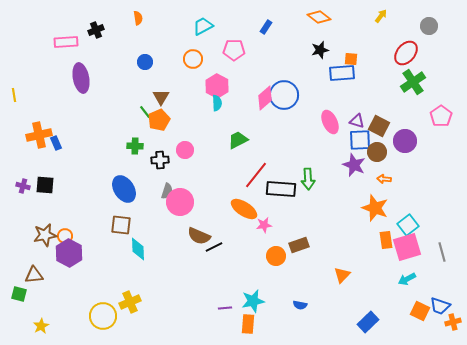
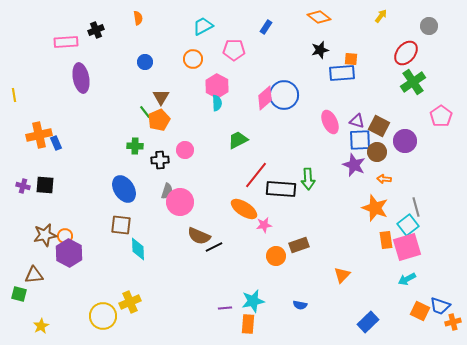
gray line at (442, 252): moved 26 px left, 45 px up
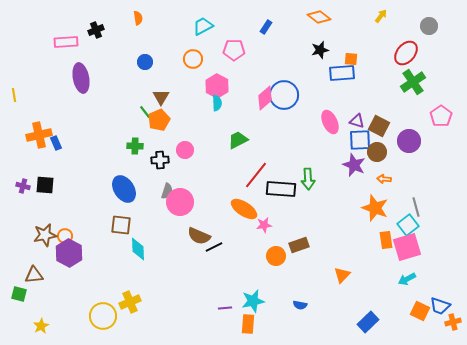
purple circle at (405, 141): moved 4 px right
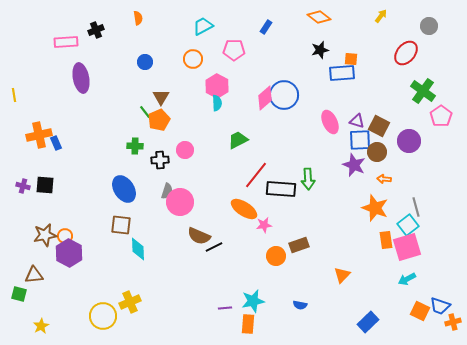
green cross at (413, 82): moved 10 px right, 9 px down; rotated 20 degrees counterclockwise
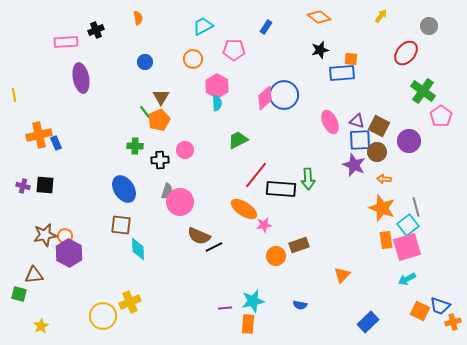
orange star at (375, 208): moved 7 px right
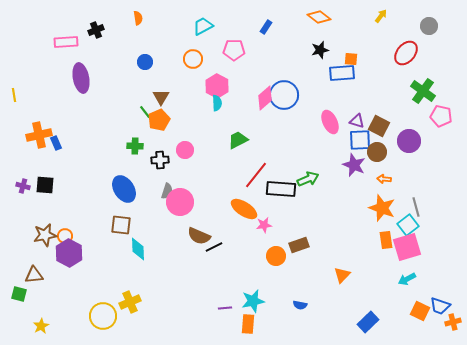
pink pentagon at (441, 116): rotated 25 degrees counterclockwise
green arrow at (308, 179): rotated 110 degrees counterclockwise
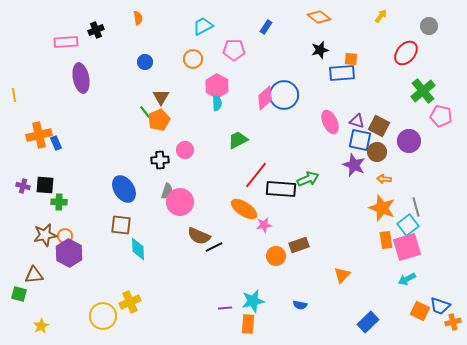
green cross at (423, 91): rotated 15 degrees clockwise
blue square at (360, 140): rotated 15 degrees clockwise
green cross at (135, 146): moved 76 px left, 56 px down
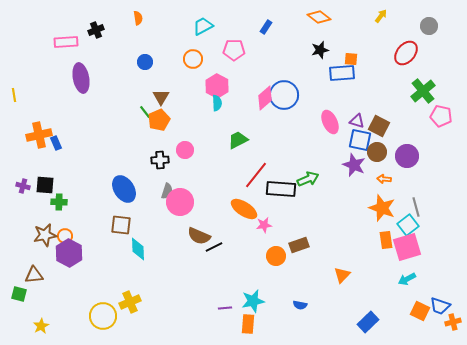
purple circle at (409, 141): moved 2 px left, 15 px down
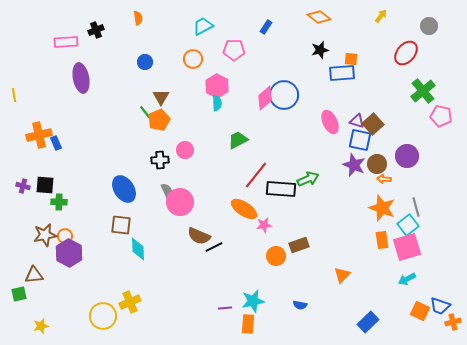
brown square at (379, 126): moved 6 px left, 2 px up; rotated 20 degrees clockwise
brown circle at (377, 152): moved 12 px down
gray semicircle at (167, 191): rotated 42 degrees counterclockwise
orange rectangle at (386, 240): moved 4 px left
green square at (19, 294): rotated 28 degrees counterclockwise
yellow star at (41, 326): rotated 14 degrees clockwise
